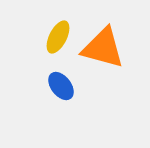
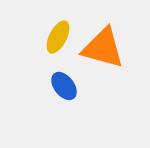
blue ellipse: moved 3 px right
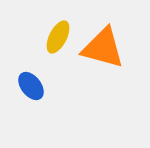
blue ellipse: moved 33 px left
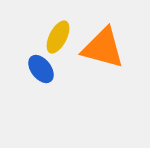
blue ellipse: moved 10 px right, 17 px up
